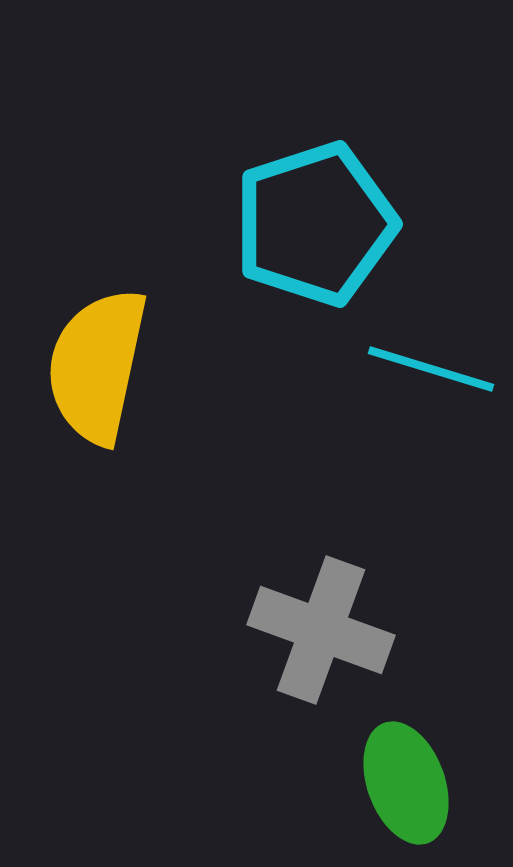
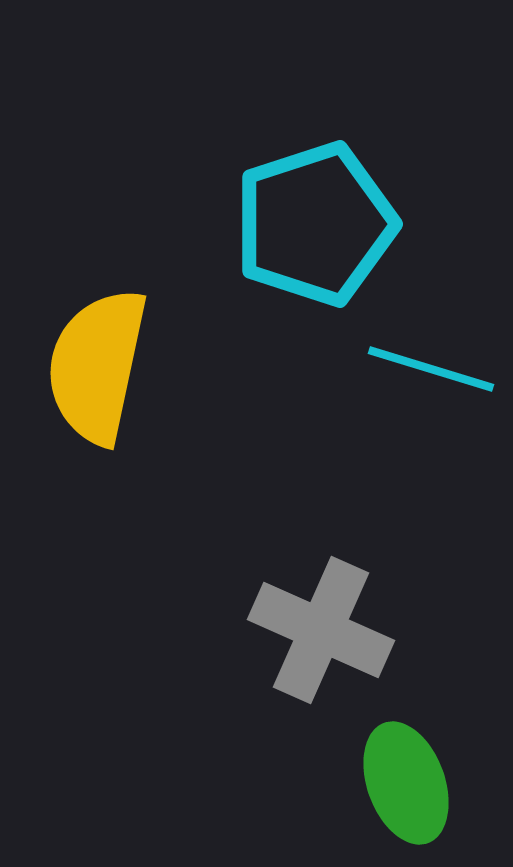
gray cross: rotated 4 degrees clockwise
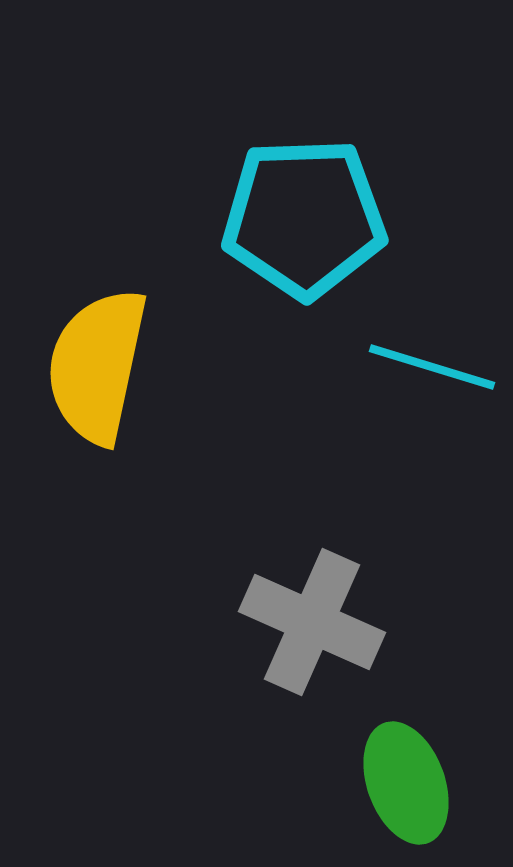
cyan pentagon: moved 11 px left, 6 px up; rotated 16 degrees clockwise
cyan line: moved 1 px right, 2 px up
gray cross: moved 9 px left, 8 px up
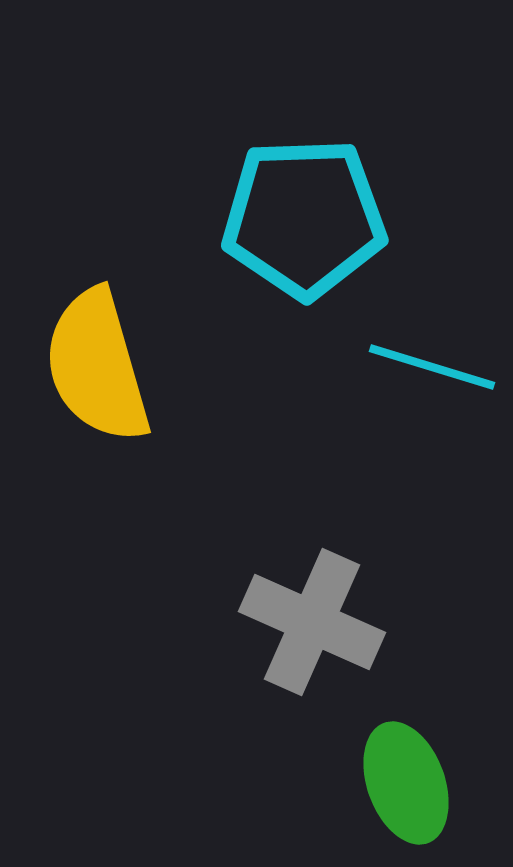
yellow semicircle: rotated 28 degrees counterclockwise
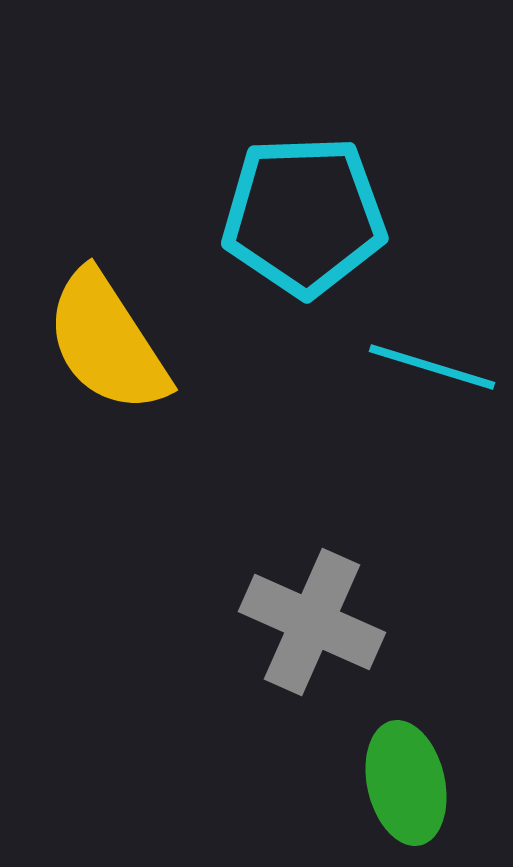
cyan pentagon: moved 2 px up
yellow semicircle: moved 10 px right, 24 px up; rotated 17 degrees counterclockwise
green ellipse: rotated 7 degrees clockwise
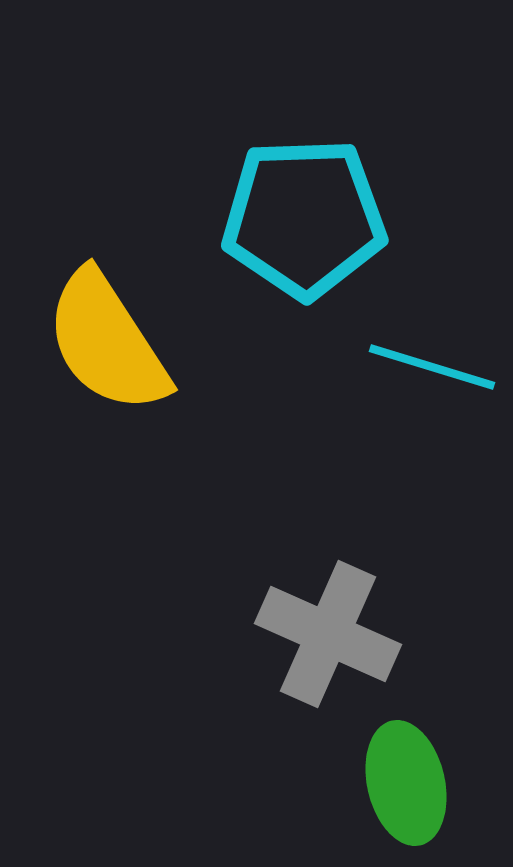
cyan pentagon: moved 2 px down
gray cross: moved 16 px right, 12 px down
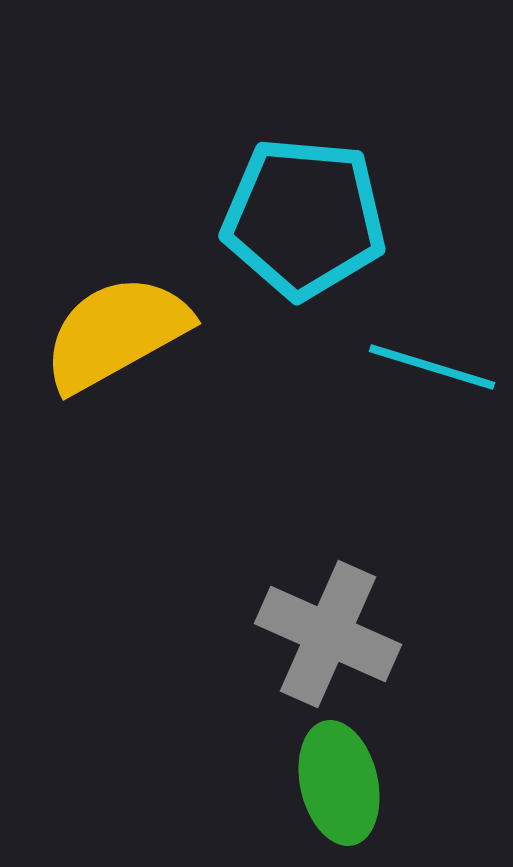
cyan pentagon: rotated 7 degrees clockwise
yellow semicircle: moved 9 px right, 9 px up; rotated 94 degrees clockwise
green ellipse: moved 67 px left
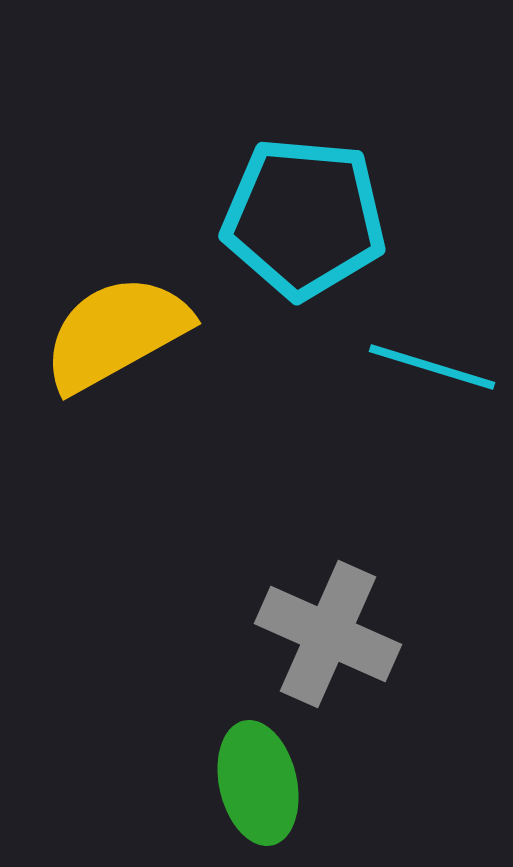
green ellipse: moved 81 px left
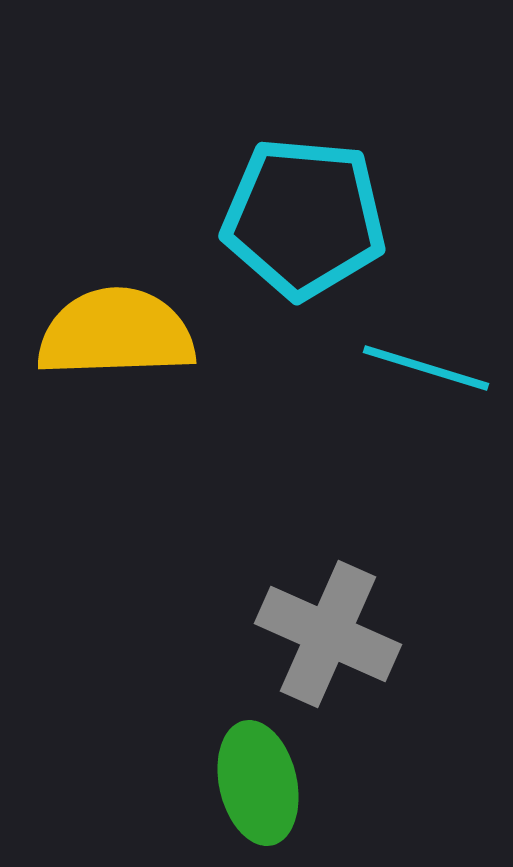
yellow semicircle: rotated 27 degrees clockwise
cyan line: moved 6 px left, 1 px down
